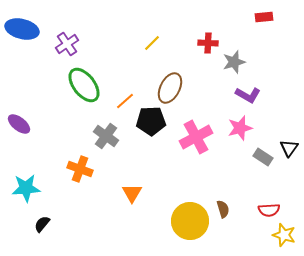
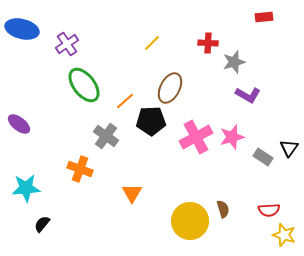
pink star: moved 8 px left, 9 px down
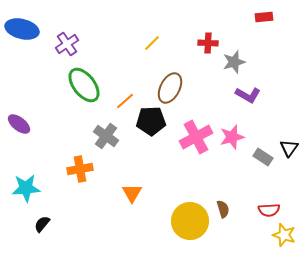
orange cross: rotated 30 degrees counterclockwise
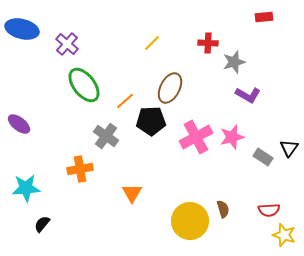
purple cross: rotated 15 degrees counterclockwise
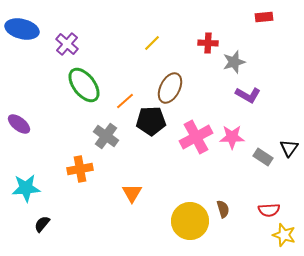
pink star: rotated 15 degrees clockwise
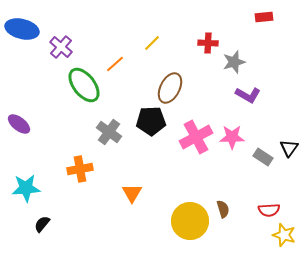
purple cross: moved 6 px left, 3 px down
orange line: moved 10 px left, 37 px up
gray cross: moved 3 px right, 4 px up
